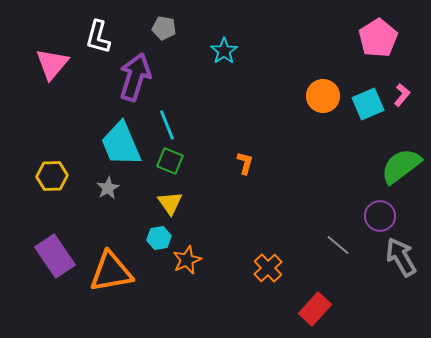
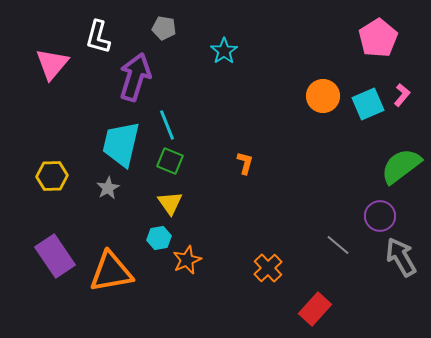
cyan trapezoid: rotated 36 degrees clockwise
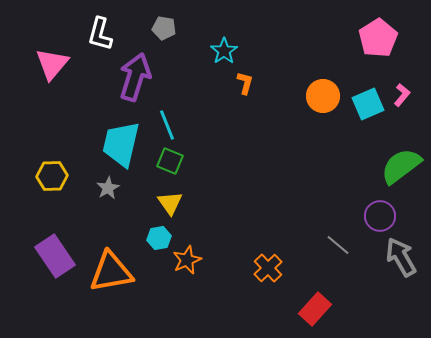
white L-shape: moved 2 px right, 3 px up
orange L-shape: moved 80 px up
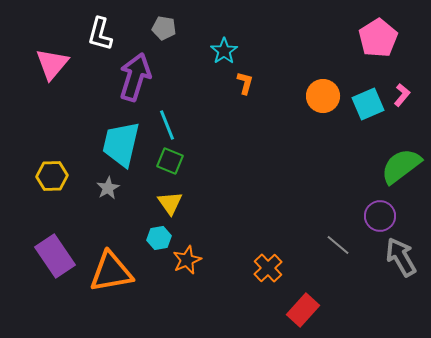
red rectangle: moved 12 px left, 1 px down
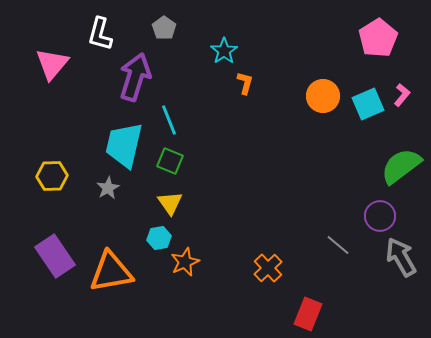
gray pentagon: rotated 25 degrees clockwise
cyan line: moved 2 px right, 5 px up
cyan trapezoid: moved 3 px right, 1 px down
orange star: moved 2 px left, 2 px down
red rectangle: moved 5 px right, 4 px down; rotated 20 degrees counterclockwise
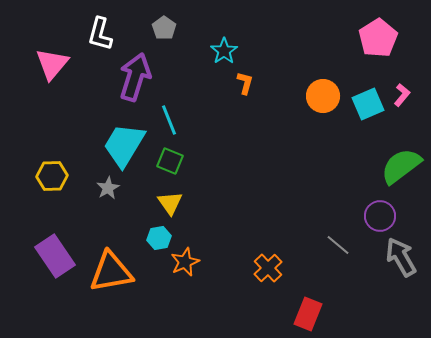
cyan trapezoid: rotated 18 degrees clockwise
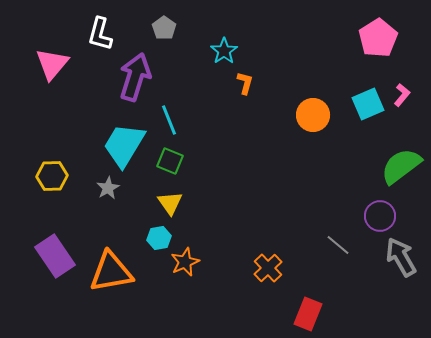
orange circle: moved 10 px left, 19 px down
